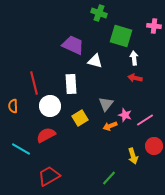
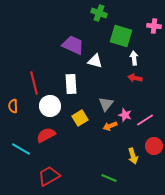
green line: rotated 70 degrees clockwise
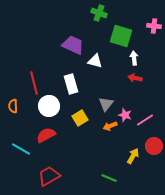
white rectangle: rotated 12 degrees counterclockwise
white circle: moved 1 px left
yellow arrow: rotated 133 degrees counterclockwise
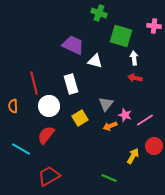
red semicircle: rotated 24 degrees counterclockwise
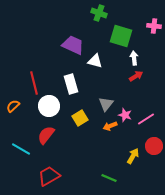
red arrow: moved 1 px right, 2 px up; rotated 136 degrees clockwise
orange semicircle: rotated 48 degrees clockwise
pink line: moved 1 px right, 1 px up
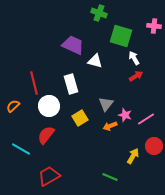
white arrow: rotated 24 degrees counterclockwise
green line: moved 1 px right, 1 px up
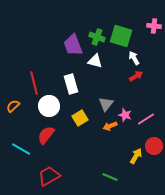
green cross: moved 2 px left, 24 px down
purple trapezoid: rotated 135 degrees counterclockwise
yellow arrow: moved 3 px right
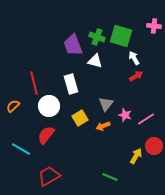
orange arrow: moved 7 px left
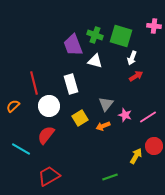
green cross: moved 2 px left, 2 px up
white arrow: moved 2 px left; rotated 128 degrees counterclockwise
pink line: moved 2 px right, 2 px up
green line: rotated 42 degrees counterclockwise
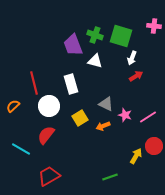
gray triangle: rotated 42 degrees counterclockwise
